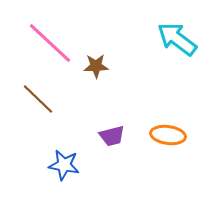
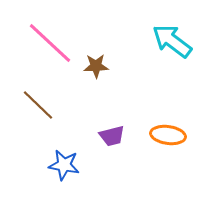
cyan arrow: moved 5 px left, 2 px down
brown line: moved 6 px down
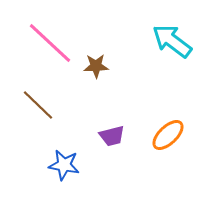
orange ellipse: rotated 52 degrees counterclockwise
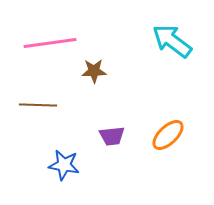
pink line: rotated 51 degrees counterclockwise
brown star: moved 2 px left, 5 px down
brown line: rotated 42 degrees counterclockwise
purple trapezoid: rotated 8 degrees clockwise
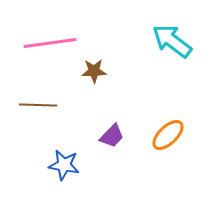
purple trapezoid: rotated 40 degrees counterclockwise
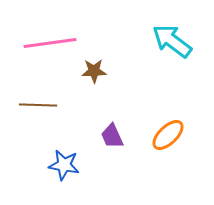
purple trapezoid: rotated 112 degrees clockwise
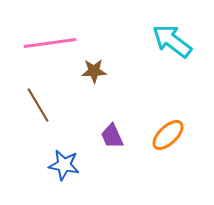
brown line: rotated 57 degrees clockwise
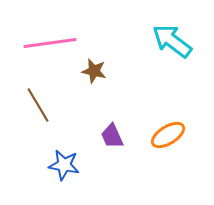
brown star: rotated 15 degrees clockwise
orange ellipse: rotated 12 degrees clockwise
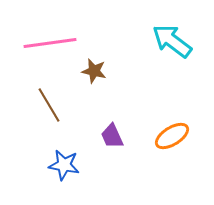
brown line: moved 11 px right
orange ellipse: moved 4 px right, 1 px down
